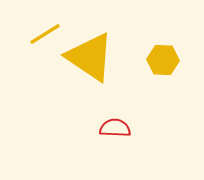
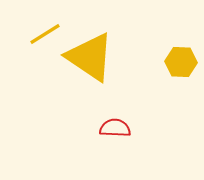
yellow hexagon: moved 18 px right, 2 px down
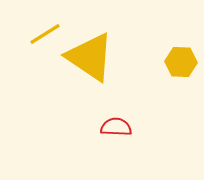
red semicircle: moved 1 px right, 1 px up
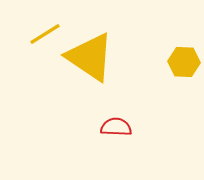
yellow hexagon: moved 3 px right
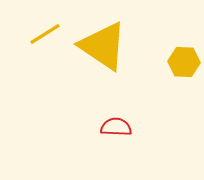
yellow triangle: moved 13 px right, 11 px up
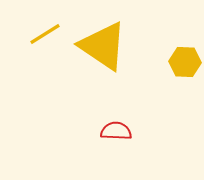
yellow hexagon: moved 1 px right
red semicircle: moved 4 px down
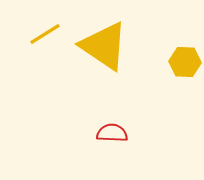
yellow triangle: moved 1 px right
red semicircle: moved 4 px left, 2 px down
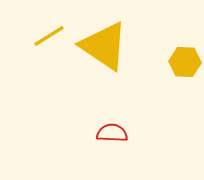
yellow line: moved 4 px right, 2 px down
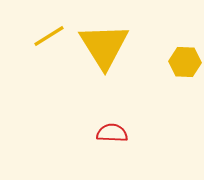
yellow triangle: rotated 24 degrees clockwise
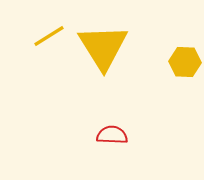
yellow triangle: moved 1 px left, 1 px down
red semicircle: moved 2 px down
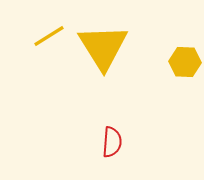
red semicircle: moved 7 px down; rotated 92 degrees clockwise
